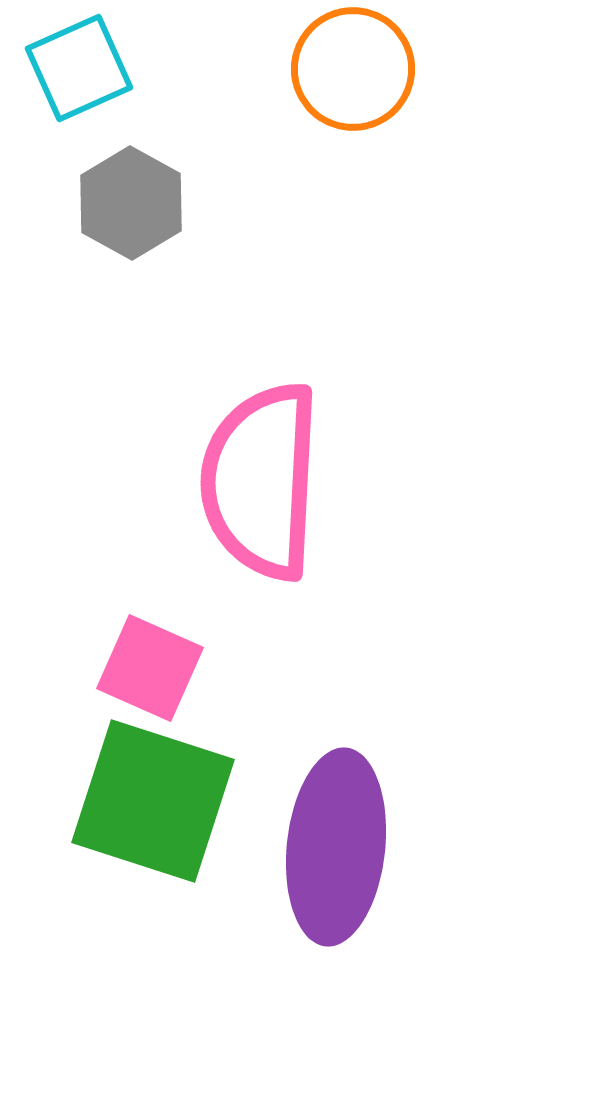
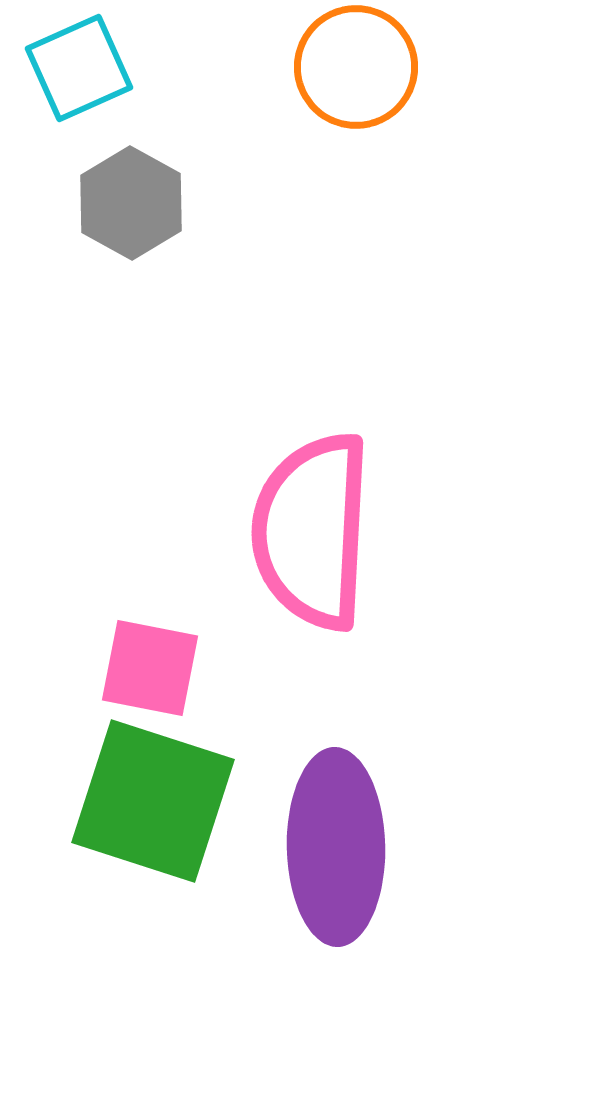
orange circle: moved 3 px right, 2 px up
pink semicircle: moved 51 px right, 50 px down
pink square: rotated 13 degrees counterclockwise
purple ellipse: rotated 7 degrees counterclockwise
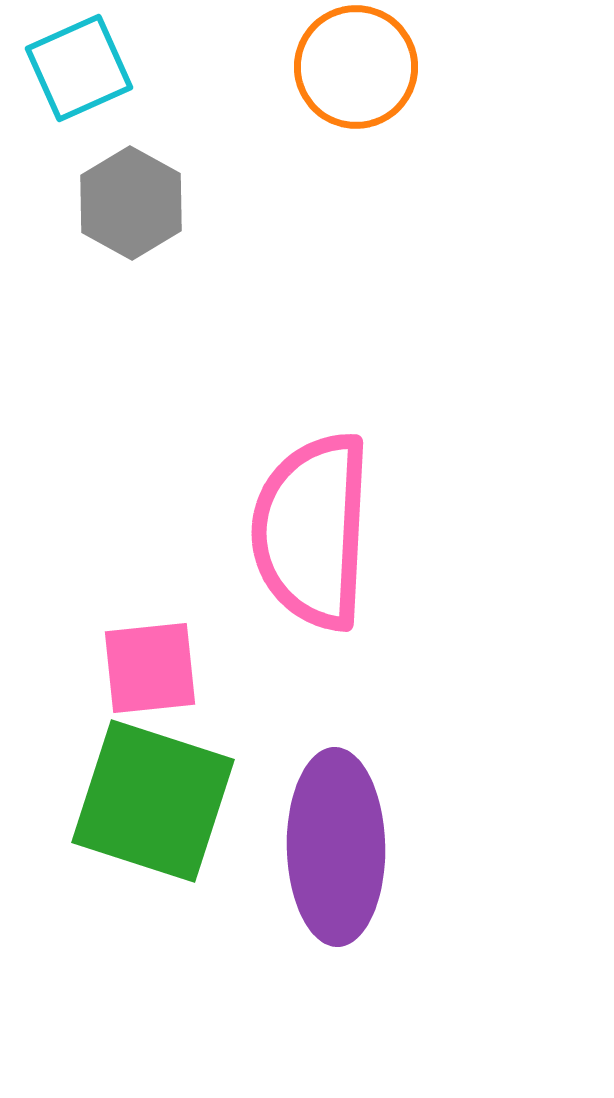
pink square: rotated 17 degrees counterclockwise
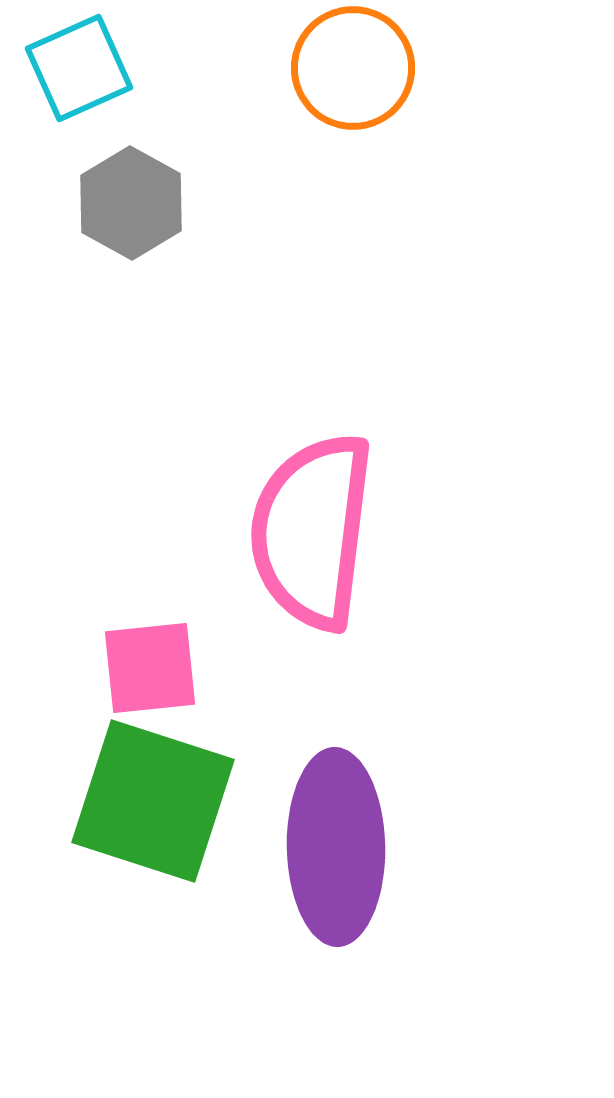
orange circle: moved 3 px left, 1 px down
pink semicircle: rotated 4 degrees clockwise
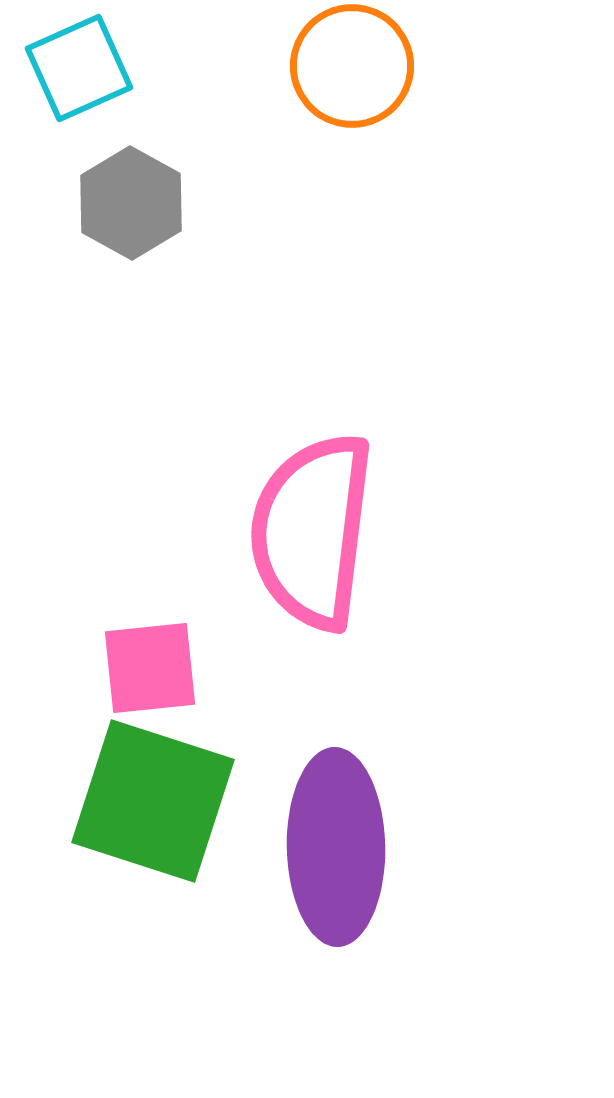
orange circle: moved 1 px left, 2 px up
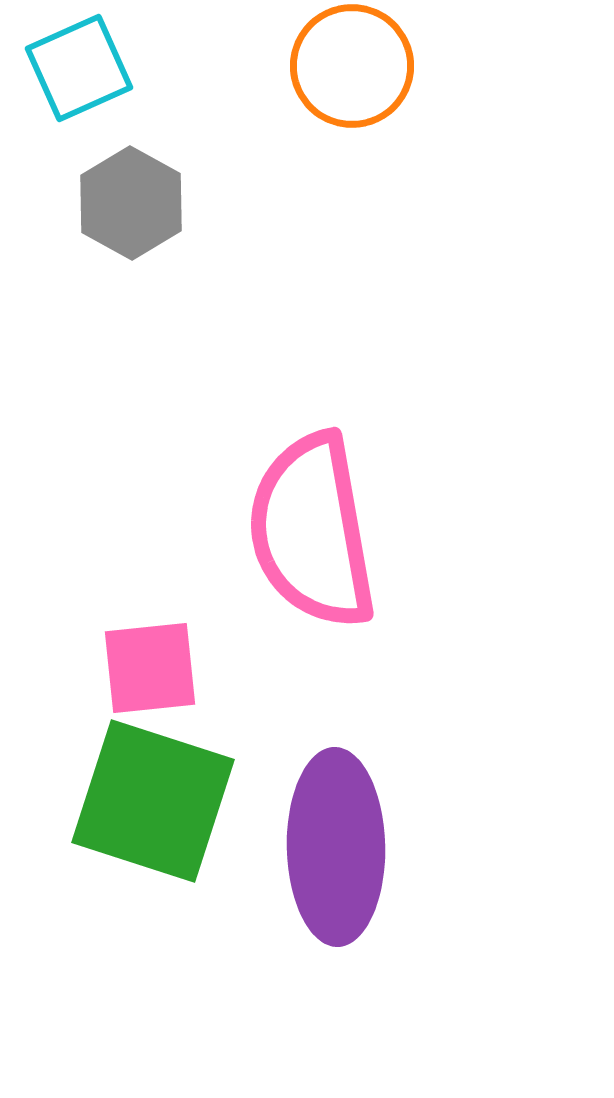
pink semicircle: rotated 17 degrees counterclockwise
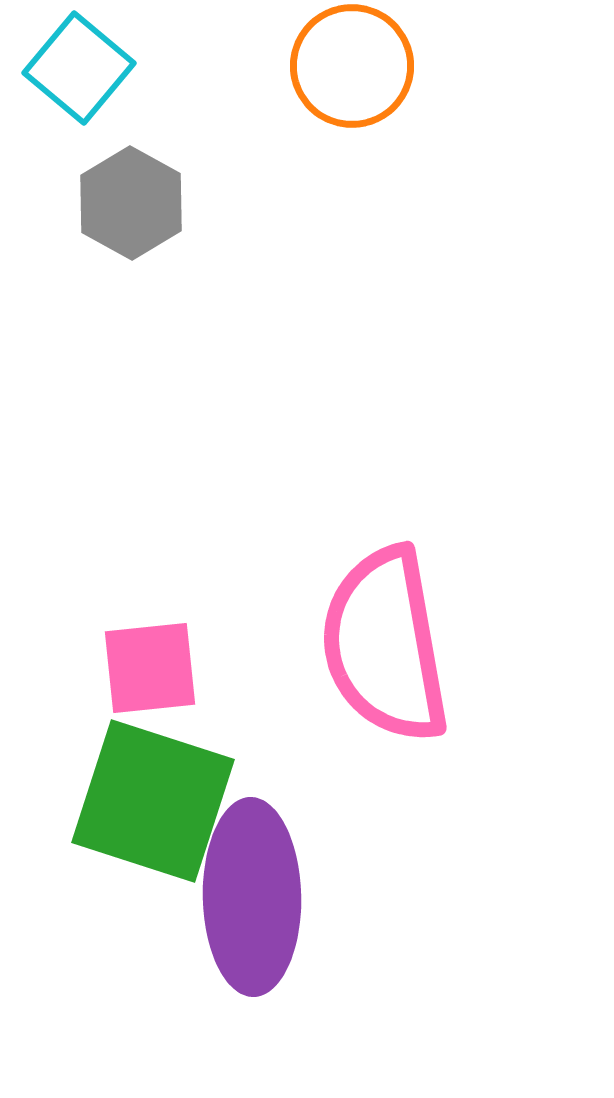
cyan square: rotated 26 degrees counterclockwise
pink semicircle: moved 73 px right, 114 px down
purple ellipse: moved 84 px left, 50 px down
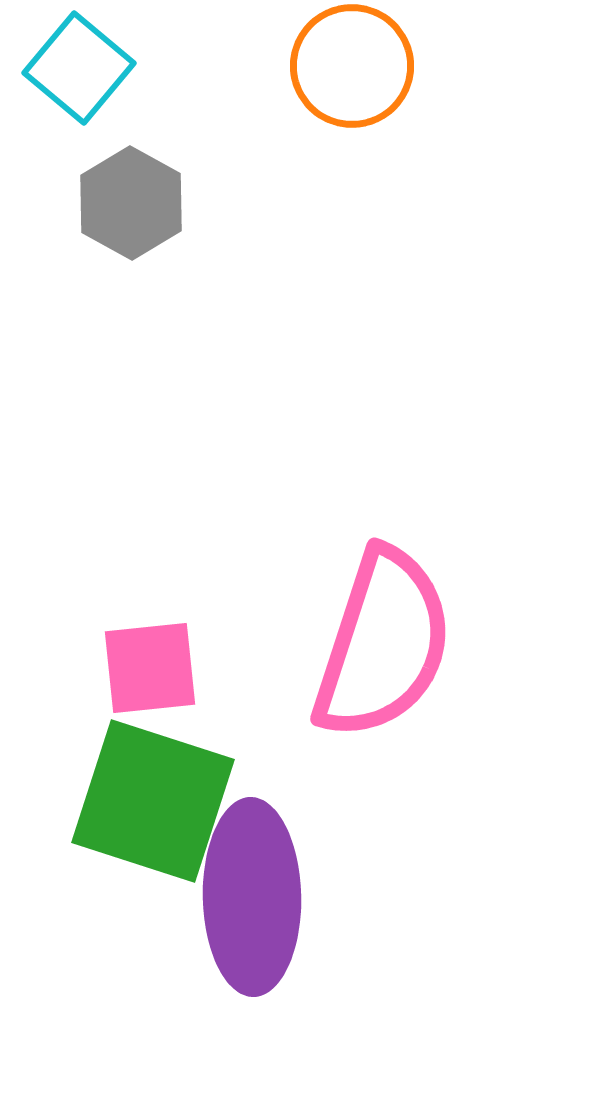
pink semicircle: moved 2 px left, 1 px up; rotated 152 degrees counterclockwise
